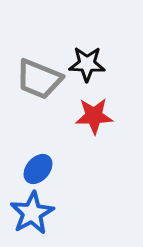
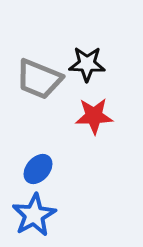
blue star: moved 2 px right, 2 px down
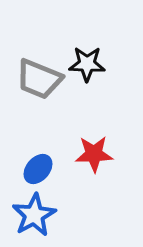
red star: moved 38 px down
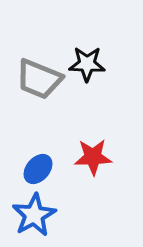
red star: moved 1 px left, 3 px down
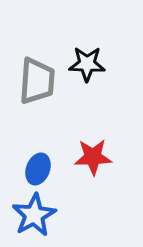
gray trapezoid: moved 2 px left, 2 px down; rotated 108 degrees counterclockwise
blue ellipse: rotated 20 degrees counterclockwise
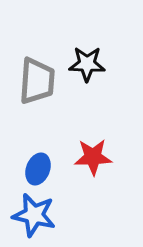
blue star: rotated 30 degrees counterclockwise
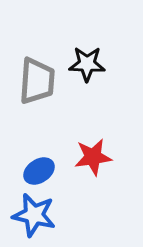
red star: rotated 6 degrees counterclockwise
blue ellipse: moved 1 px right, 2 px down; rotated 36 degrees clockwise
